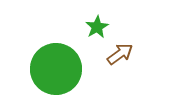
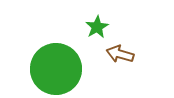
brown arrow: rotated 128 degrees counterclockwise
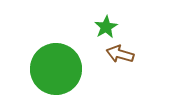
green star: moved 9 px right
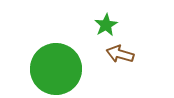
green star: moved 2 px up
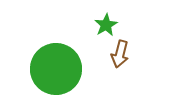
brown arrow: rotated 92 degrees counterclockwise
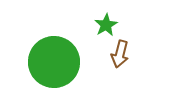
green circle: moved 2 px left, 7 px up
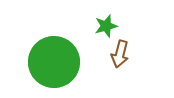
green star: moved 1 px down; rotated 15 degrees clockwise
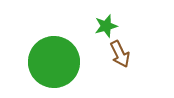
brown arrow: rotated 40 degrees counterclockwise
